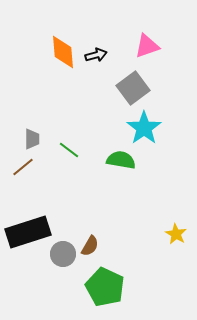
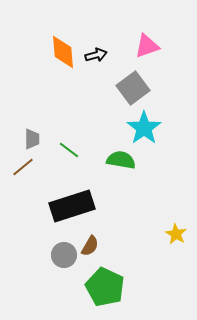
black rectangle: moved 44 px right, 26 px up
gray circle: moved 1 px right, 1 px down
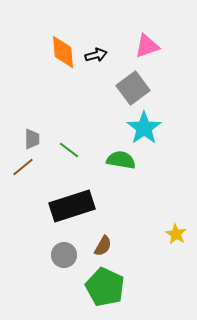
brown semicircle: moved 13 px right
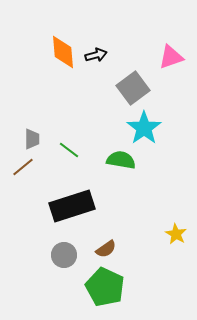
pink triangle: moved 24 px right, 11 px down
brown semicircle: moved 3 px right, 3 px down; rotated 25 degrees clockwise
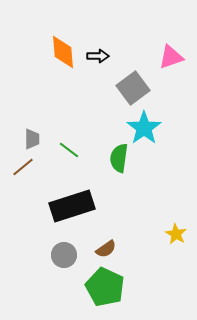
black arrow: moved 2 px right, 1 px down; rotated 15 degrees clockwise
green semicircle: moved 2 px left, 2 px up; rotated 92 degrees counterclockwise
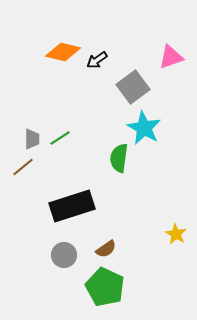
orange diamond: rotated 72 degrees counterclockwise
black arrow: moved 1 px left, 4 px down; rotated 145 degrees clockwise
gray square: moved 1 px up
cyan star: rotated 8 degrees counterclockwise
green line: moved 9 px left, 12 px up; rotated 70 degrees counterclockwise
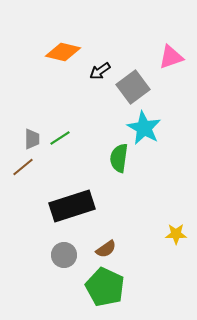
black arrow: moved 3 px right, 11 px down
yellow star: rotated 30 degrees counterclockwise
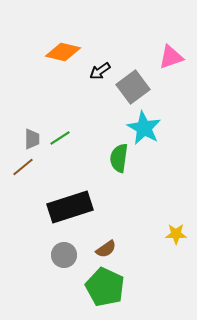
black rectangle: moved 2 px left, 1 px down
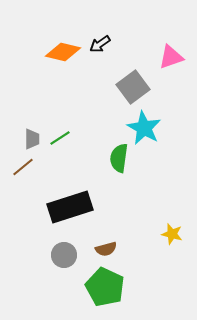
black arrow: moved 27 px up
yellow star: moved 4 px left; rotated 15 degrees clockwise
brown semicircle: rotated 20 degrees clockwise
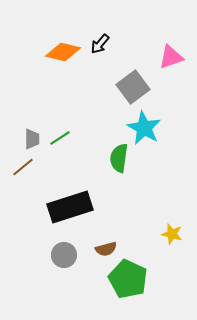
black arrow: rotated 15 degrees counterclockwise
green pentagon: moved 23 px right, 8 px up
